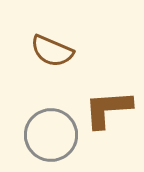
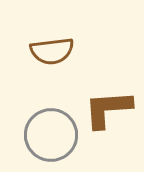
brown semicircle: rotated 30 degrees counterclockwise
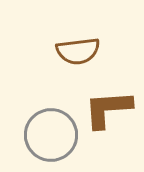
brown semicircle: moved 26 px right
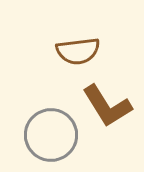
brown L-shape: moved 1 px left, 3 px up; rotated 118 degrees counterclockwise
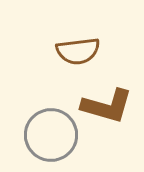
brown L-shape: rotated 42 degrees counterclockwise
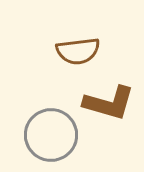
brown L-shape: moved 2 px right, 3 px up
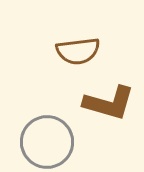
gray circle: moved 4 px left, 7 px down
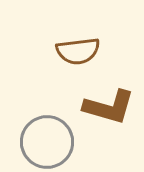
brown L-shape: moved 4 px down
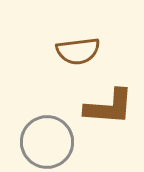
brown L-shape: rotated 12 degrees counterclockwise
